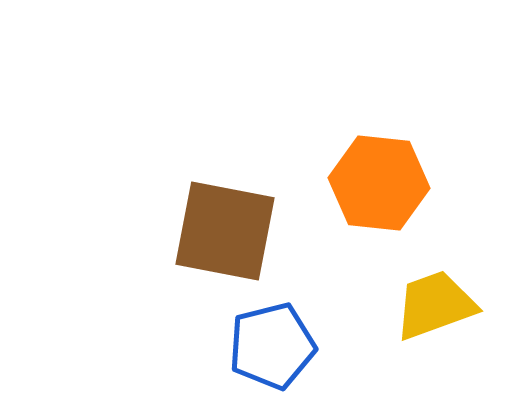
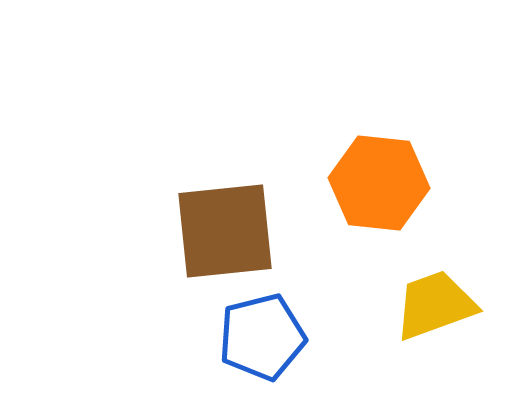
brown square: rotated 17 degrees counterclockwise
blue pentagon: moved 10 px left, 9 px up
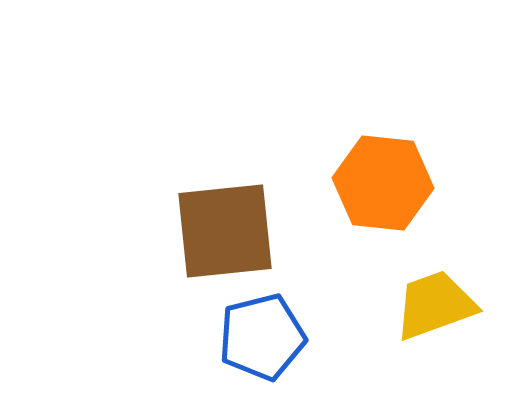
orange hexagon: moved 4 px right
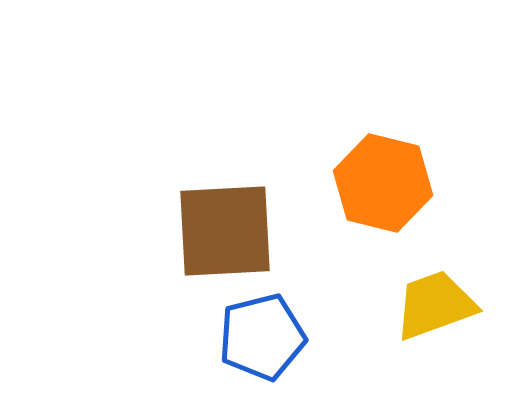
orange hexagon: rotated 8 degrees clockwise
brown square: rotated 3 degrees clockwise
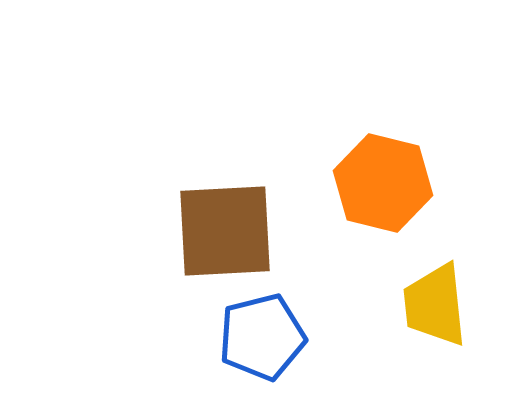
yellow trapezoid: rotated 76 degrees counterclockwise
